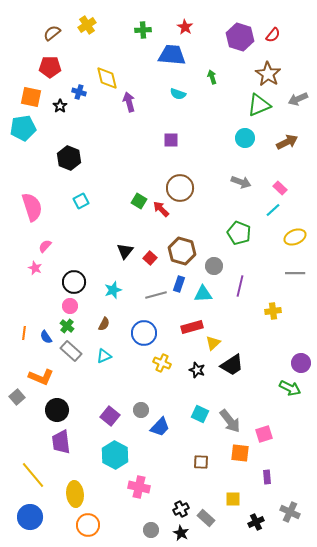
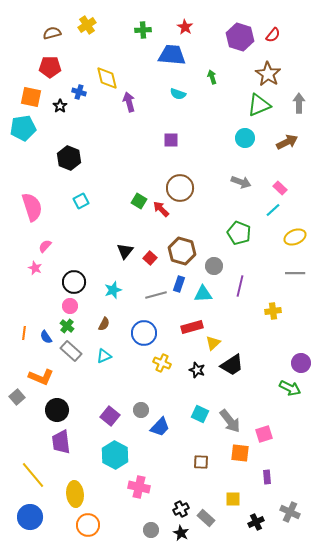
brown semicircle at (52, 33): rotated 24 degrees clockwise
gray arrow at (298, 99): moved 1 px right, 4 px down; rotated 114 degrees clockwise
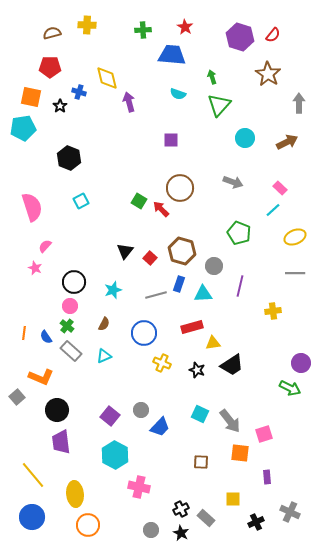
yellow cross at (87, 25): rotated 36 degrees clockwise
green triangle at (259, 105): moved 40 px left; rotated 25 degrees counterclockwise
gray arrow at (241, 182): moved 8 px left
yellow triangle at (213, 343): rotated 35 degrees clockwise
blue circle at (30, 517): moved 2 px right
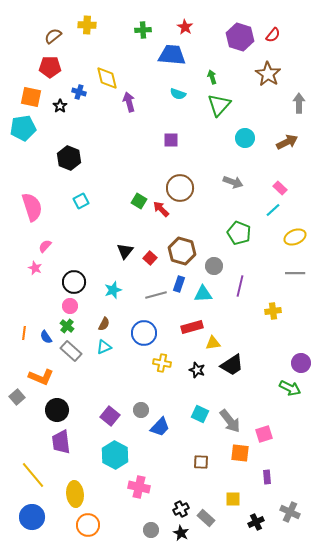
brown semicircle at (52, 33): moved 1 px right, 3 px down; rotated 24 degrees counterclockwise
cyan triangle at (104, 356): moved 9 px up
yellow cross at (162, 363): rotated 12 degrees counterclockwise
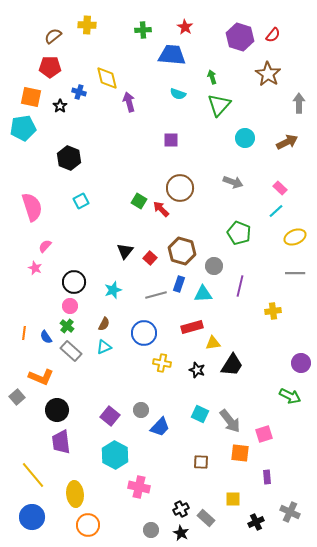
cyan line at (273, 210): moved 3 px right, 1 px down
black trapezoid at (232, 365): rotated 25 degrees counterclockwise
green arrow at (290, 388): moved 8 px down
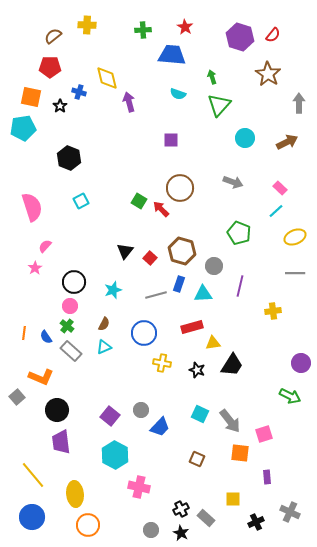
pink star at (35, 268): rotated 16 degrees clockwise
brown square at (201, 462): moved 4 px left, 3 px up; rotated 21 degrees clockwise
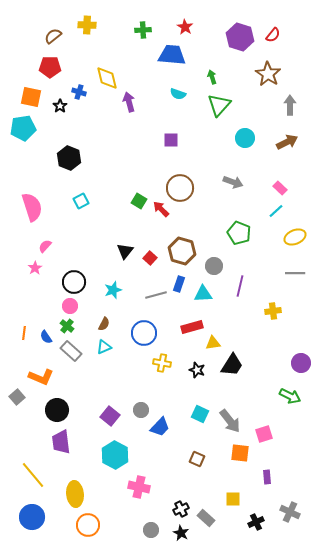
gray arrow at (299, 103): moved 9 px left, 2 px down
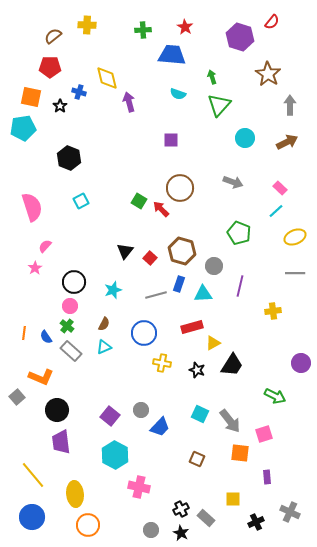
red semicircle at (273, 35): moved 1 px left, 13 px up
yellow triangle at (213, 343): rotated 21 degrees counterclockwise
green arrow at (290, 396): moved 15 px left
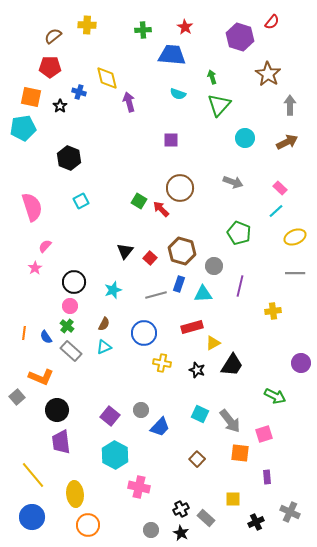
brown square at (197, 459): rotated 21 degrees clockwise
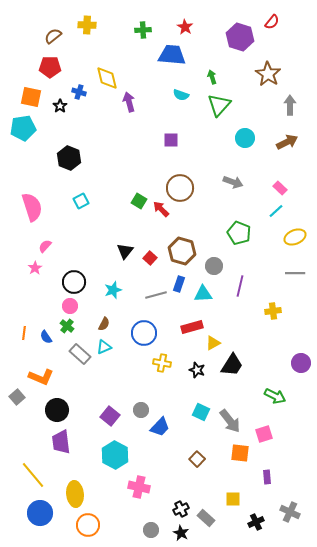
cyan semicircle at (178, 94): moved 3 px right, 1 px down
gray rectangle at (71, 351): moved 9 px right, 3 px down
cyan square at (200, 414): moved 1 px right, 2 px up
blue circle at (32, 517): moved 8 px right, 4 px up
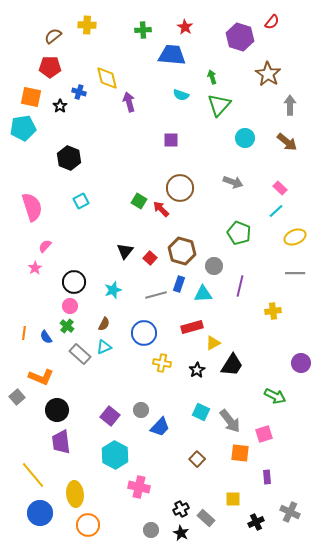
brown arrow at (287, 142): rotated 65 degrees clockwise
black star at (197, 370): rotated 21 degrees clockwise
